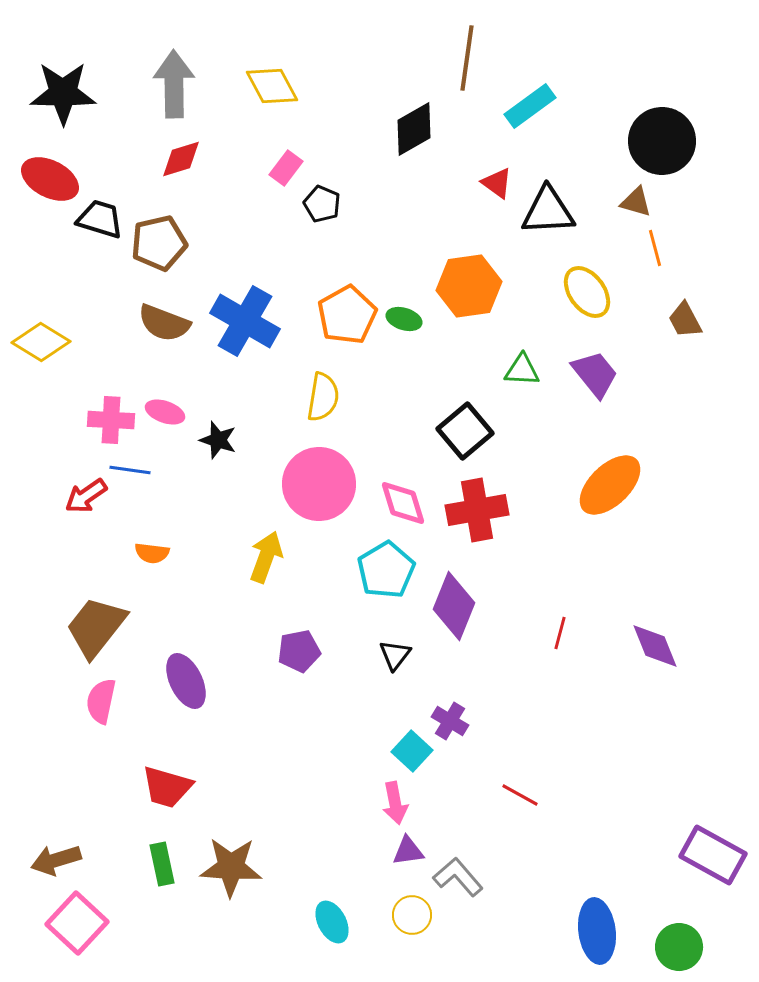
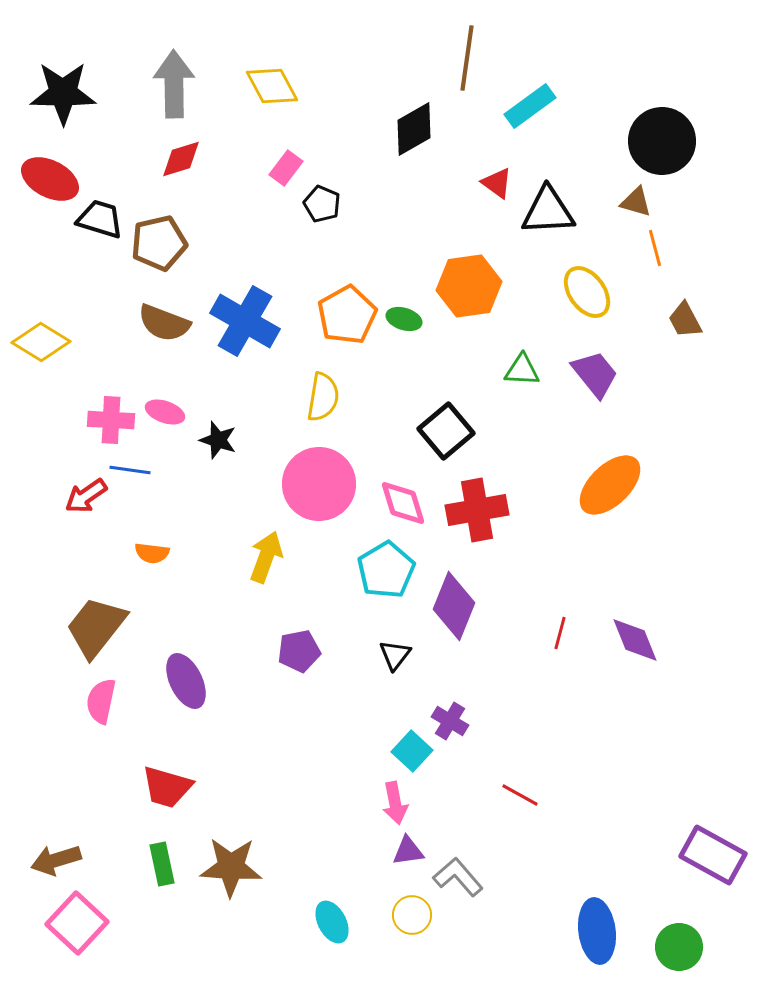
black square at (465, 431): moved 19 px left
purple diamond at (655, 646): moved 20 px left, 6 px up
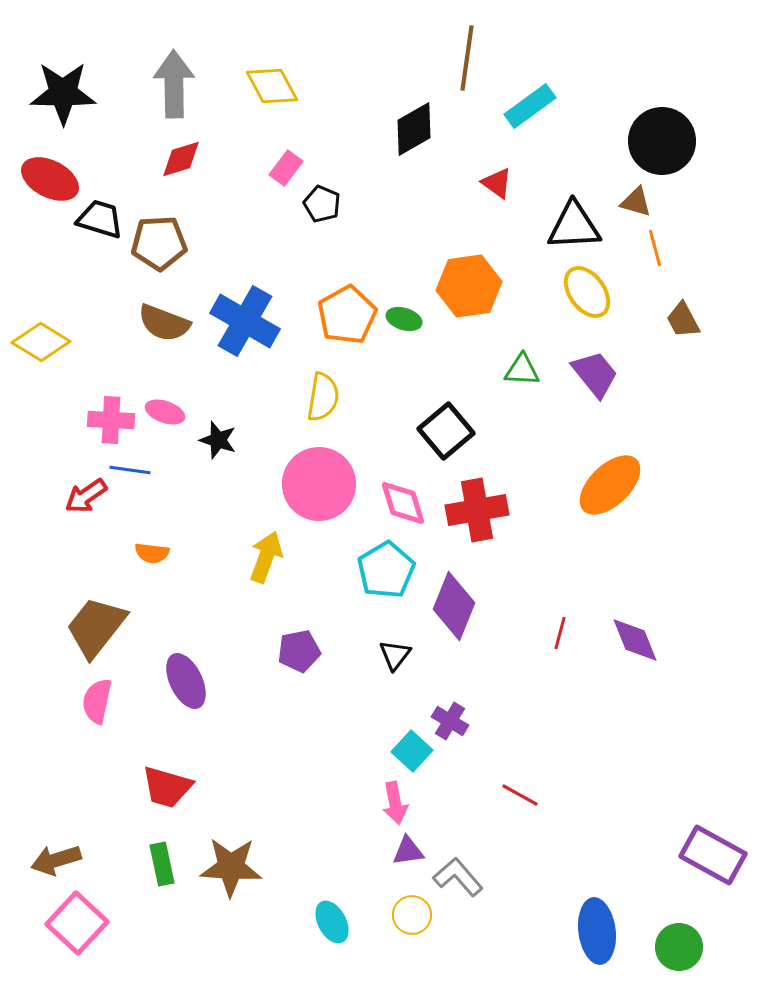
black triangle at (548, 211): moved 26 px right, 15 px down
brown pentagon at (159, 243): rotated 10 degrees clockwise
brown trapezoid at (685, 320): moved 2 px left
pink semicircle at (101, 701): moved 4 px left
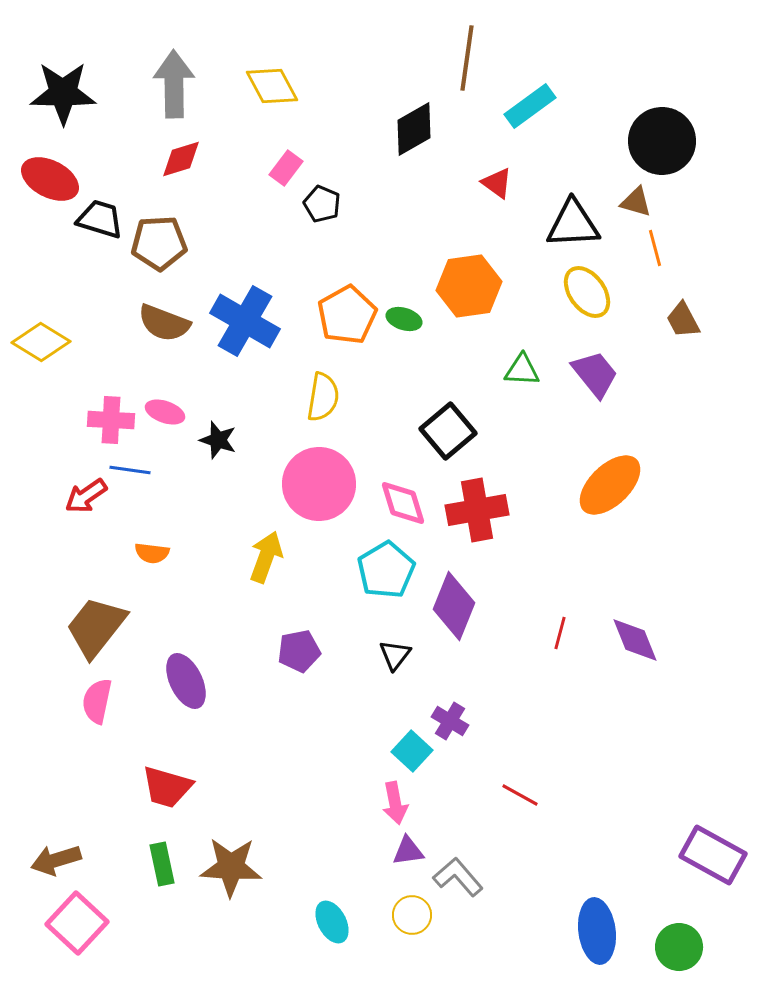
black triangle at (574, 226): moved 1 px left, 2 px up
black square at (446, 431): moved 2 px right
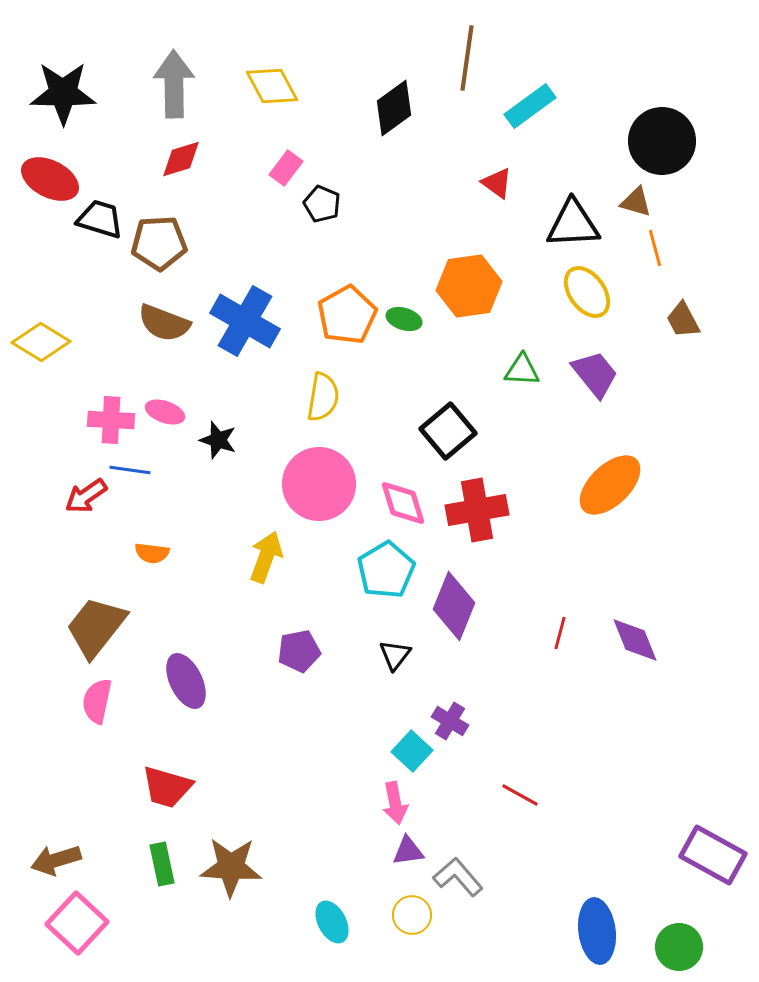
black diamond at (414, 129): moved 20 px left, 21 px up; rotated 6 degrees counterclockwise
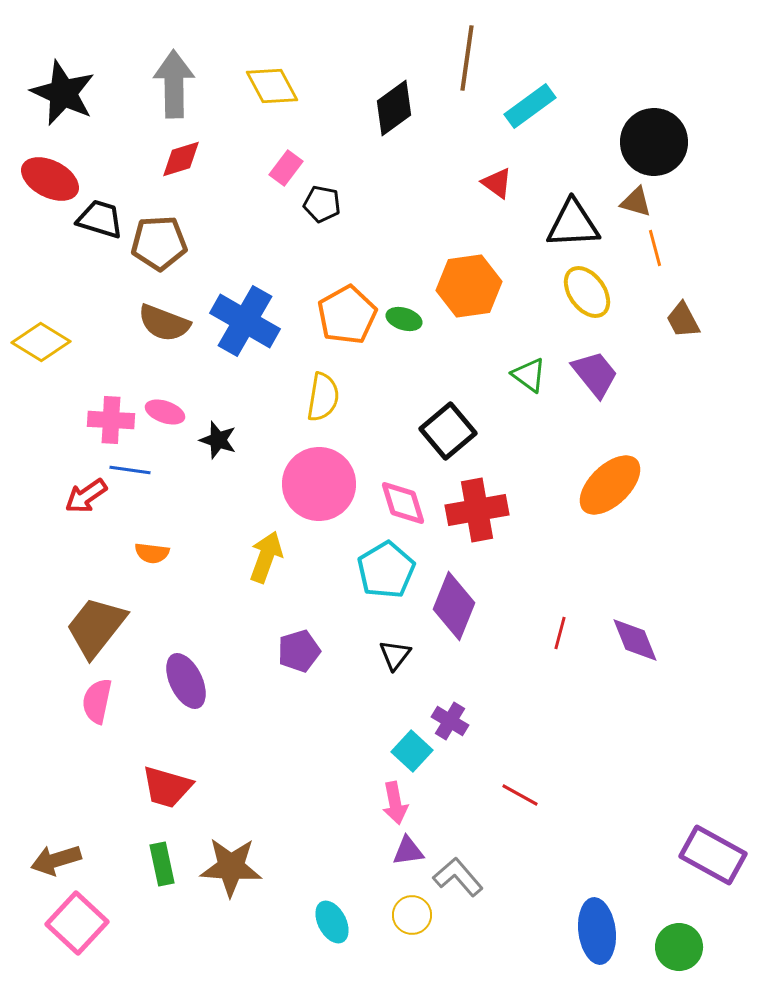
black star at (63, 93): rotated 24 degrees clockwise
black circle at (662, 141): moved 8 px left, 1 px down
black pentagon at (322, 204): rotated 12 degrees counterclockwise
green triangle at (522, 370): moved 7 px right, 5 px down; rotated 33 degrees clockwise
purple pentagon at (299, 651): rotated 6 degrees counterclockwise
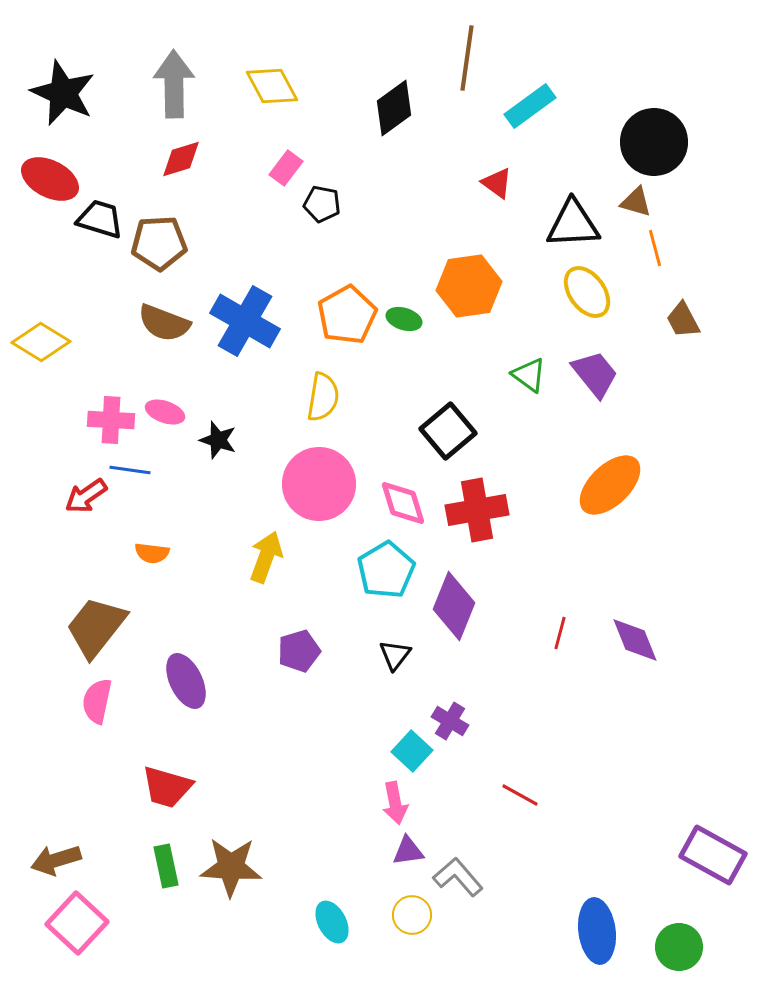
green rectangle at (162, 864): moved 4 px right, 2 px down
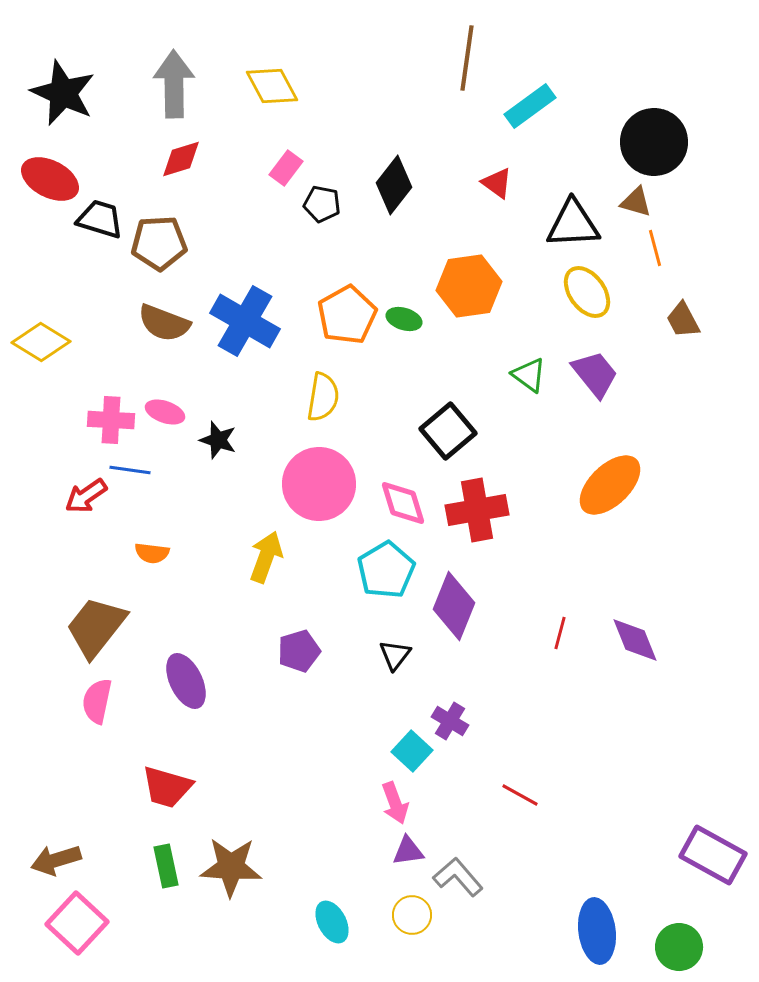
black diamond at (394, 108): moved 77 px down; rotated 16 degrees counterclockwise
pink arrow at (395, 803): rotated 9 degrees counterclockwise
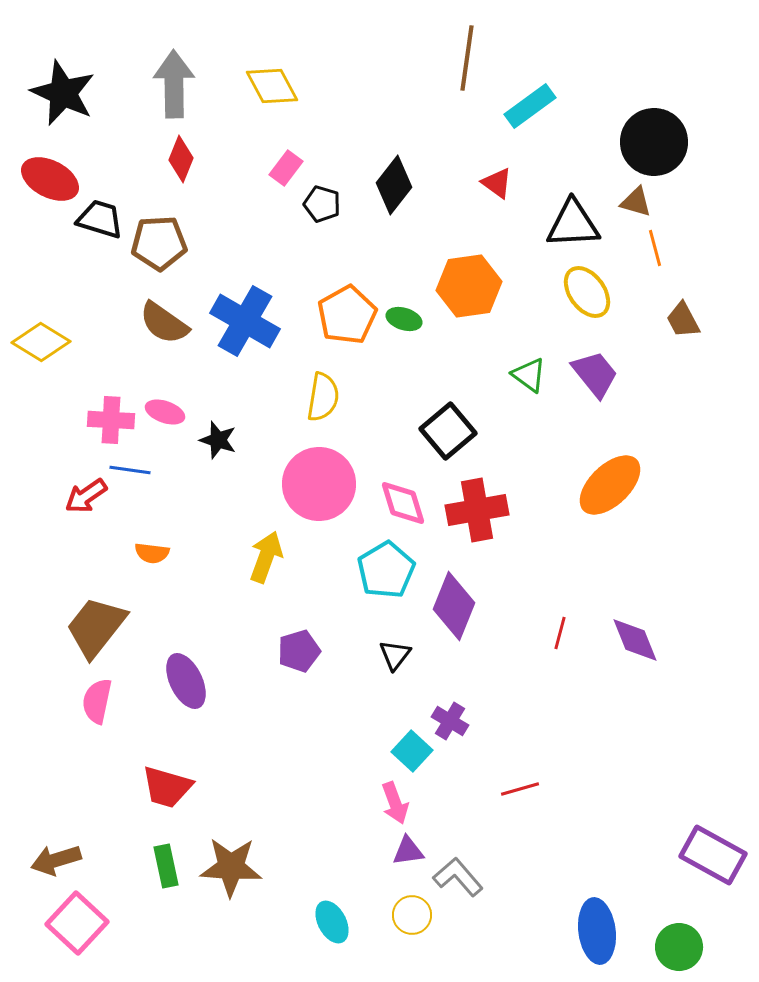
red diamond at (181, 159): rotated 51 degrees counterclockwise
black pentagon at (322, 204): rotated 6 degrees clockwise
brown semicircle at (164, 323): rotated 14 degrees clockwise
red line at (520, 795): moved 6 px up; rotated 45 degrees counterclockwise
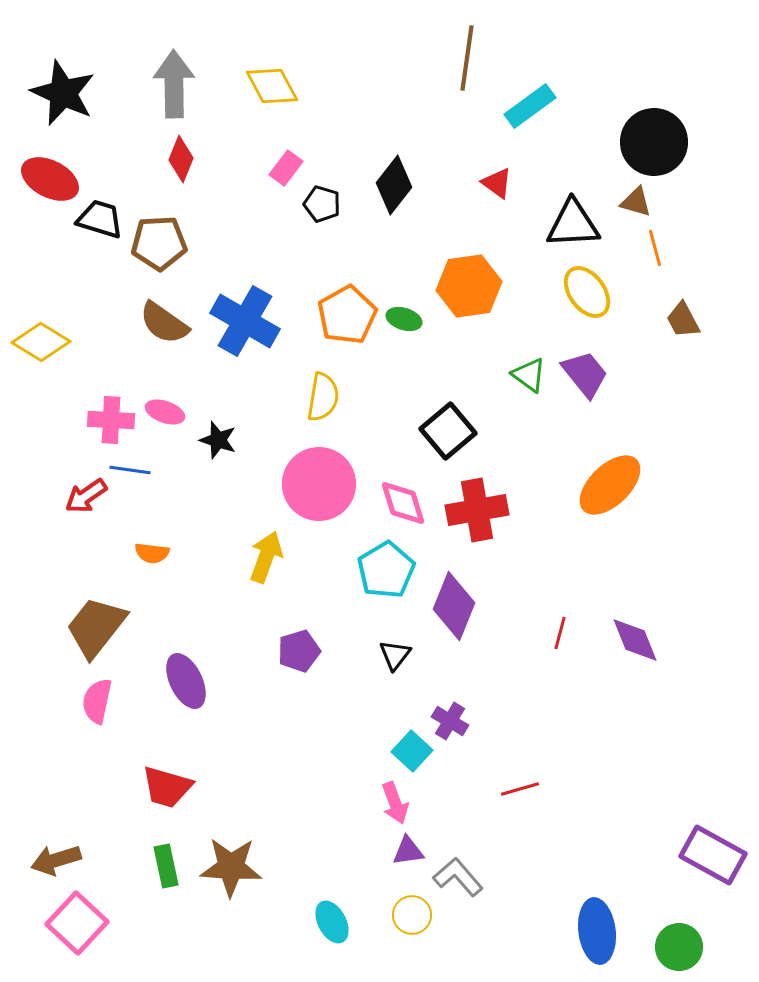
purple trapezoid at (595, 374): moved 10 px left
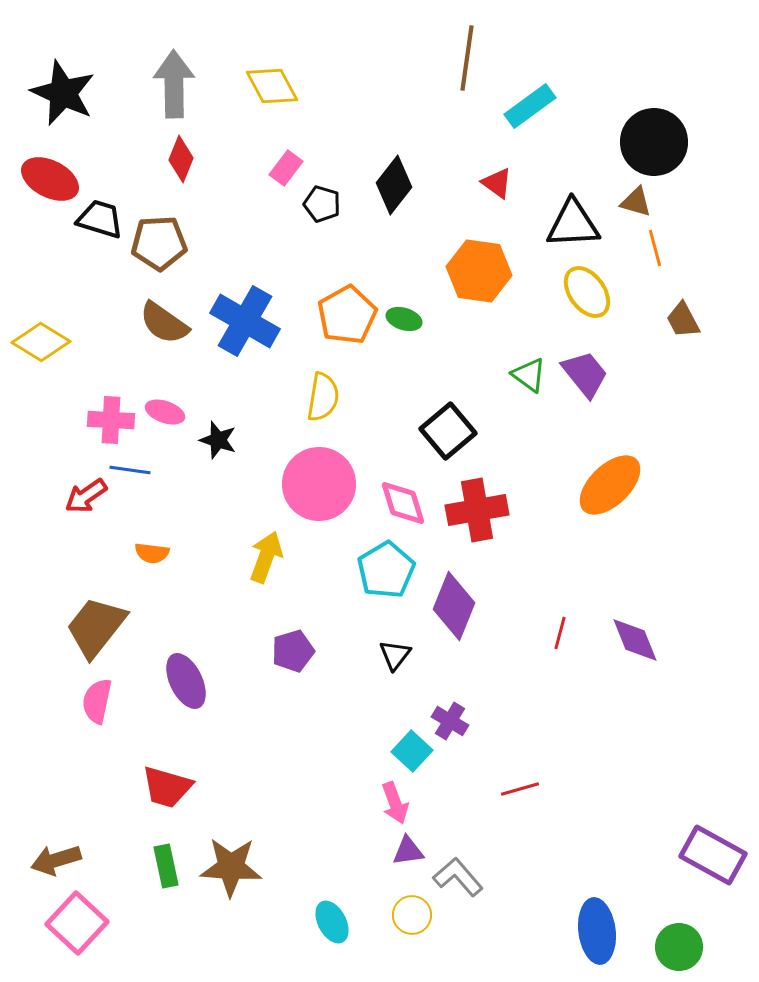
orange hexagon at (469, 286): moved 10 px right, 15 px up; rotated 16 degrees clockwise
purple pentagon at (299, 651): moved 6 px left
